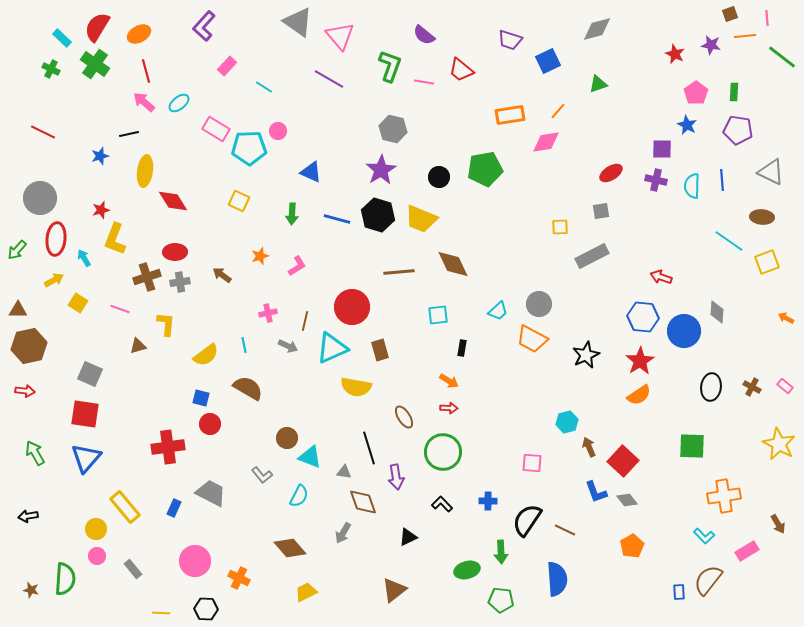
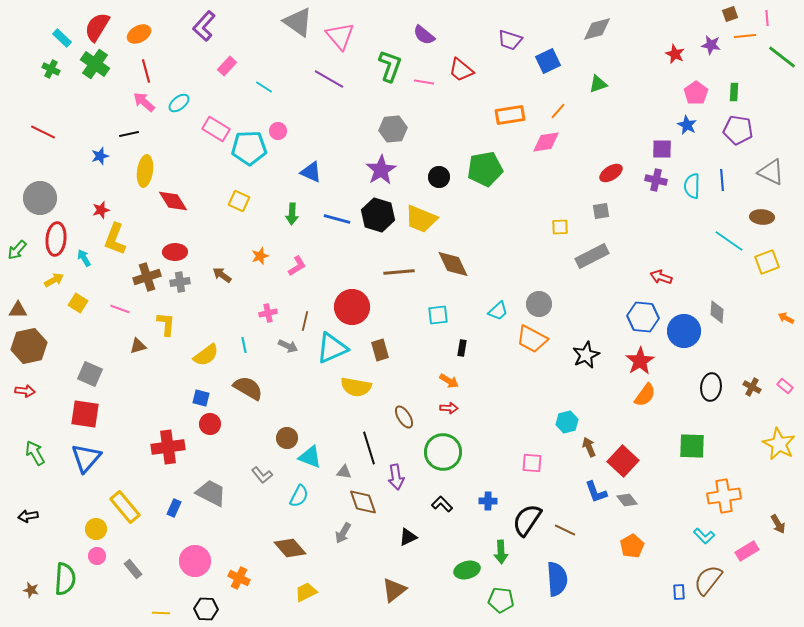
gray hexagon at (393, 129): rotated 20 degrees counterclockwise
orange semicircle at (639, 395): moved 6 px right; rotated 20 degrees counterclockwise
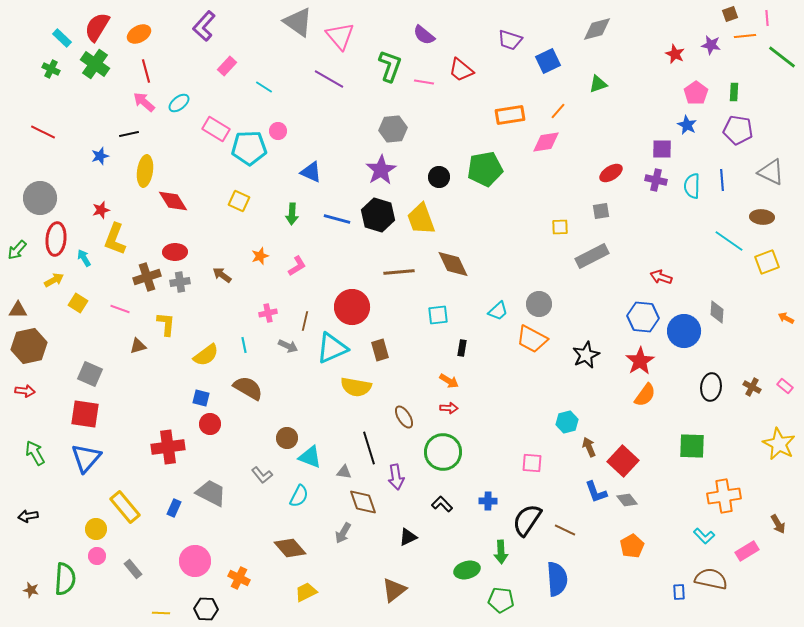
yellow trapezoid at (421, 219): rotated 48 degrees clockwise
brown semicircle at (708, 580): moved 3 px right, 1 px up; rotated 64 degrees clockwise
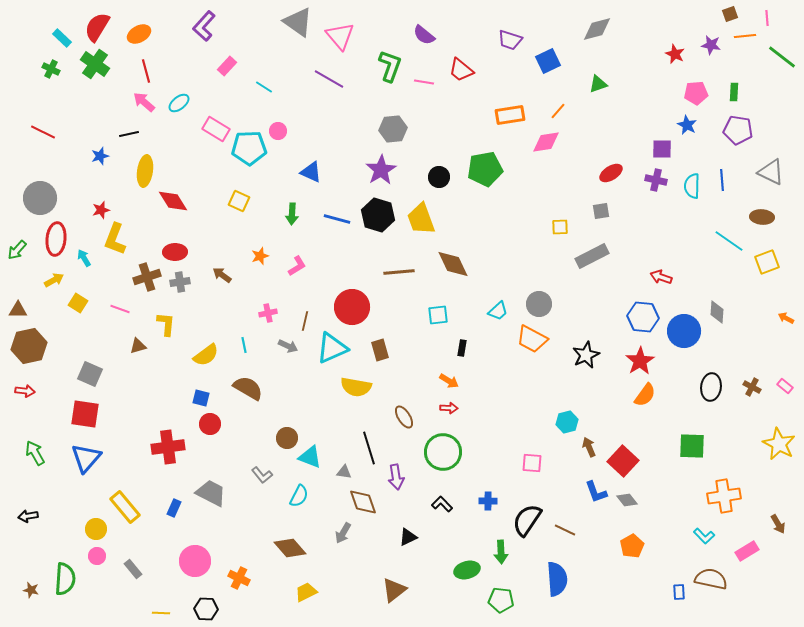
pink pentagon at (696, 93): rotated 30 degrees clockwise
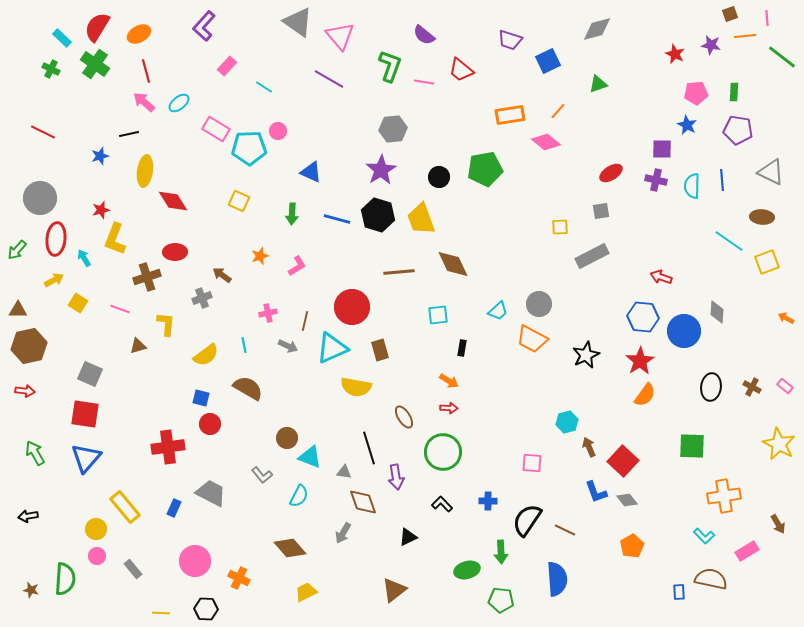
pink diamond at (546, 142): rotated 48 degrees clockwise
gray cross at (180, 282): moved 22 px right, 16 px down; rotated 12 degrees counterclockwise
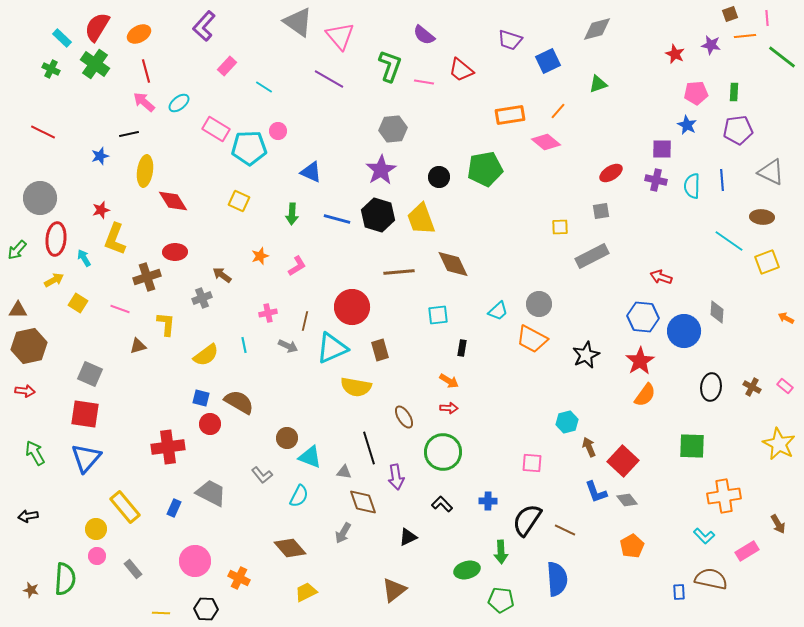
purple pentagon at (738, 130): rotated 16 degrees counterclockwise
brown semicircle at (248, 388): moved 9 px left, 14 px down
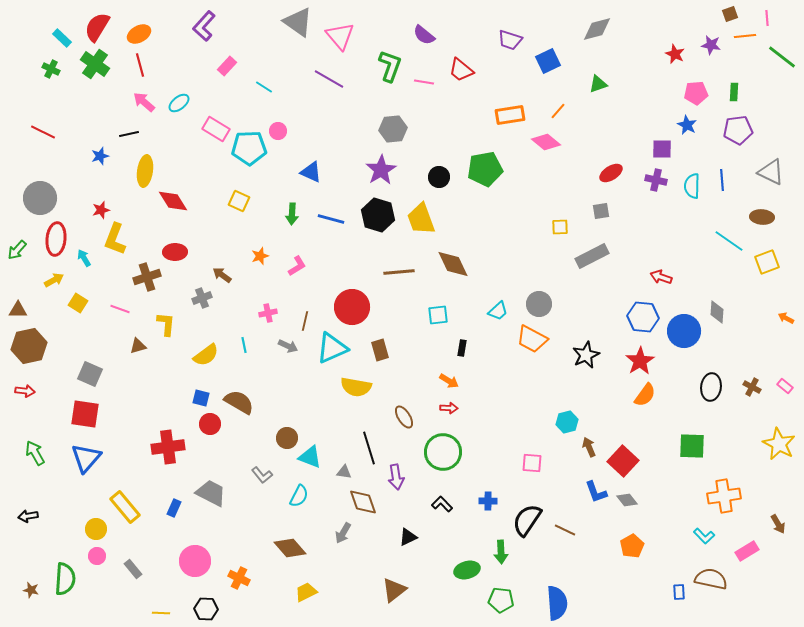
red line at (146, 71): moved 6 px left, 6 px up
blue line at (337, 219): moved 6 px left
blue semicircle at (557, 579): moved 24 px down
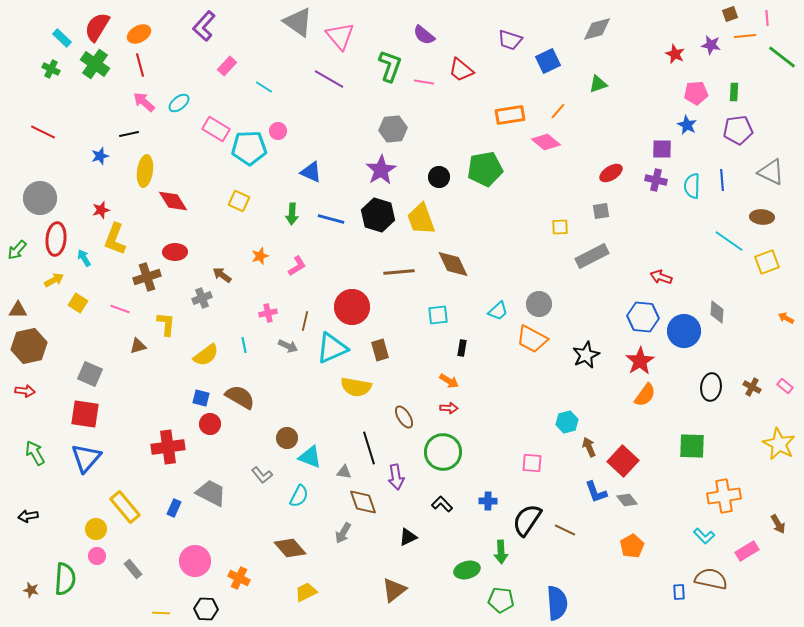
brown semicircle at (239, 402): moved 1 px right, 5 px up
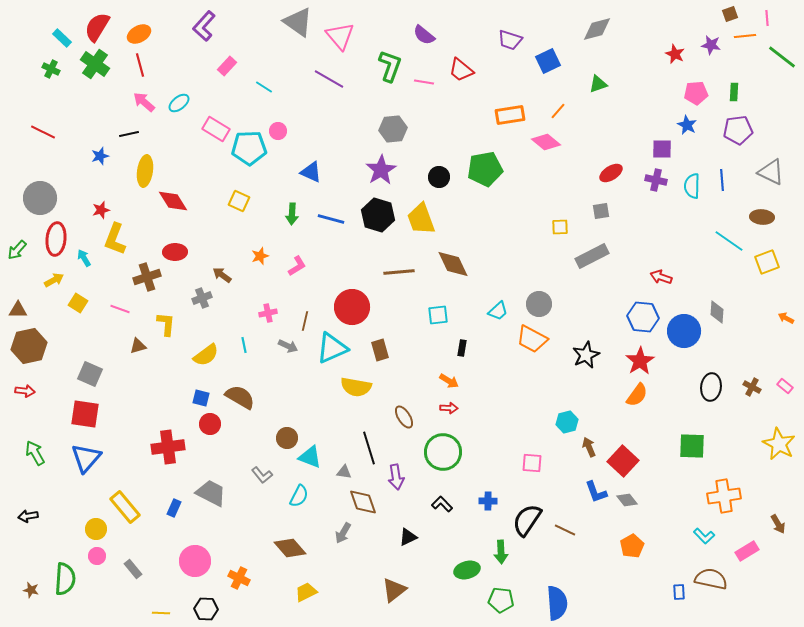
orange semicircle at (645, 395): moved 8 px left
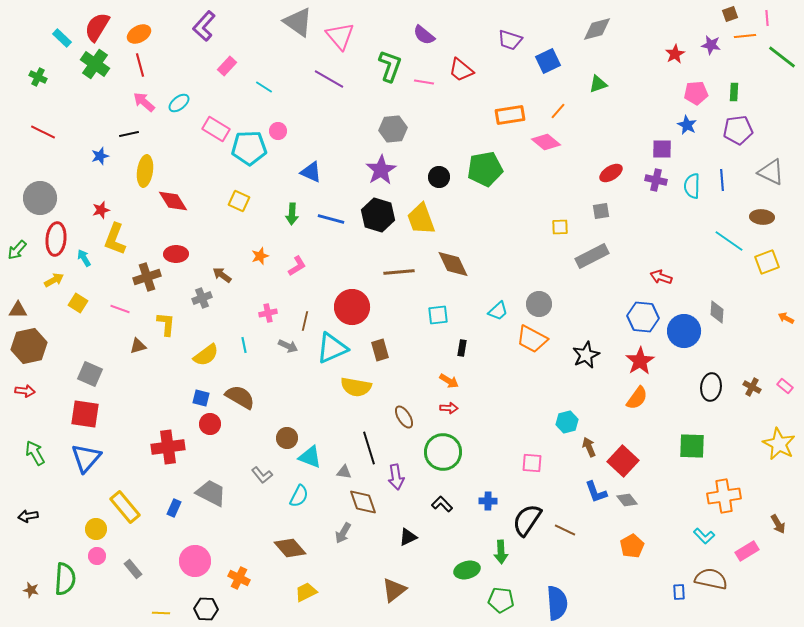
red star at (675, 54): rotated 18 degrees clockwise
green cross at (51, 69): moved 13 px left, 8 px down
red ellipse at (175, 252): moved 1 px right, 2 px down
orange semicircle at (637, 395): moved 3 px down
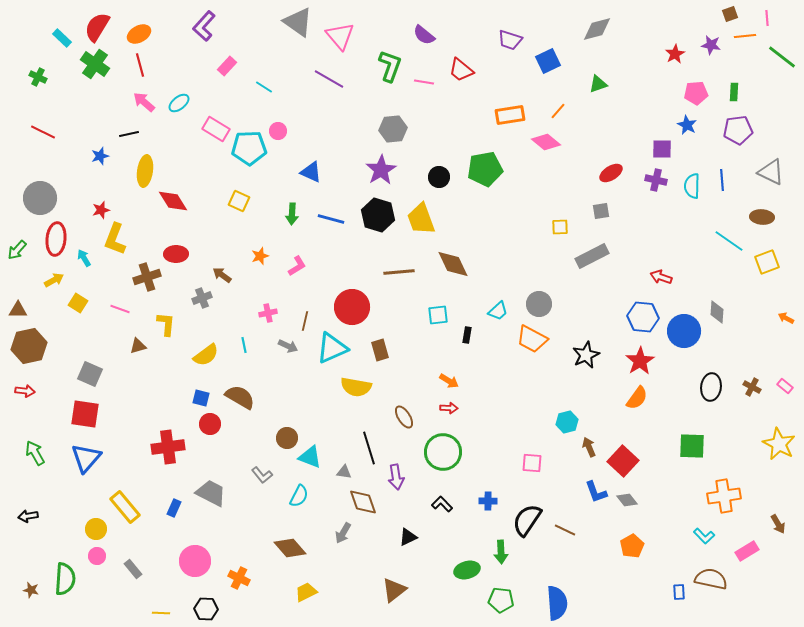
black rectangle at (462, 348): moved 5 px right, 13 px up
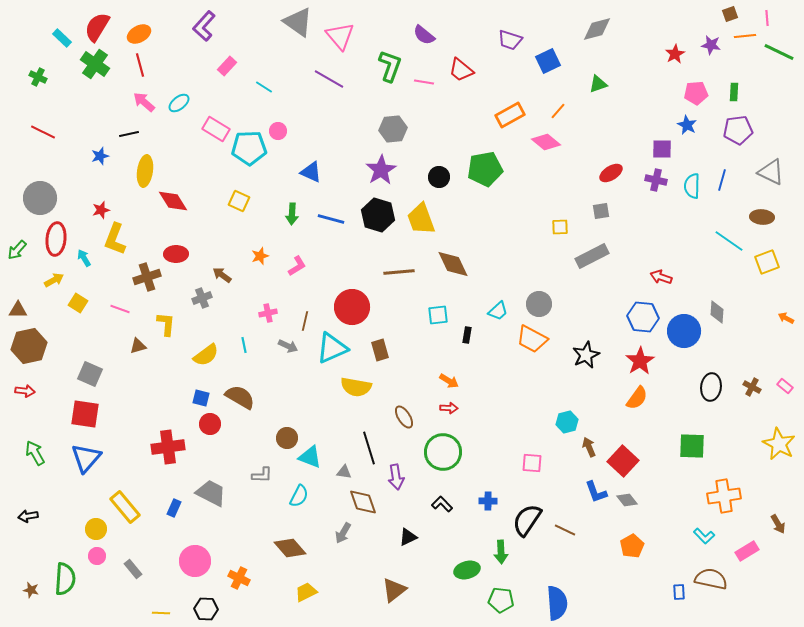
green line at (782, 57): moved 3 px left, 5 px up; rotated 12 degrees counterclockwise
orange rectangle at (510, 115): rotated 20 degrees counterclockwise
blue line at (722, 180): rotated 20 degrees clockwise
gray L-shape at (262, 475): rotated 50 degrees counterclockwise
